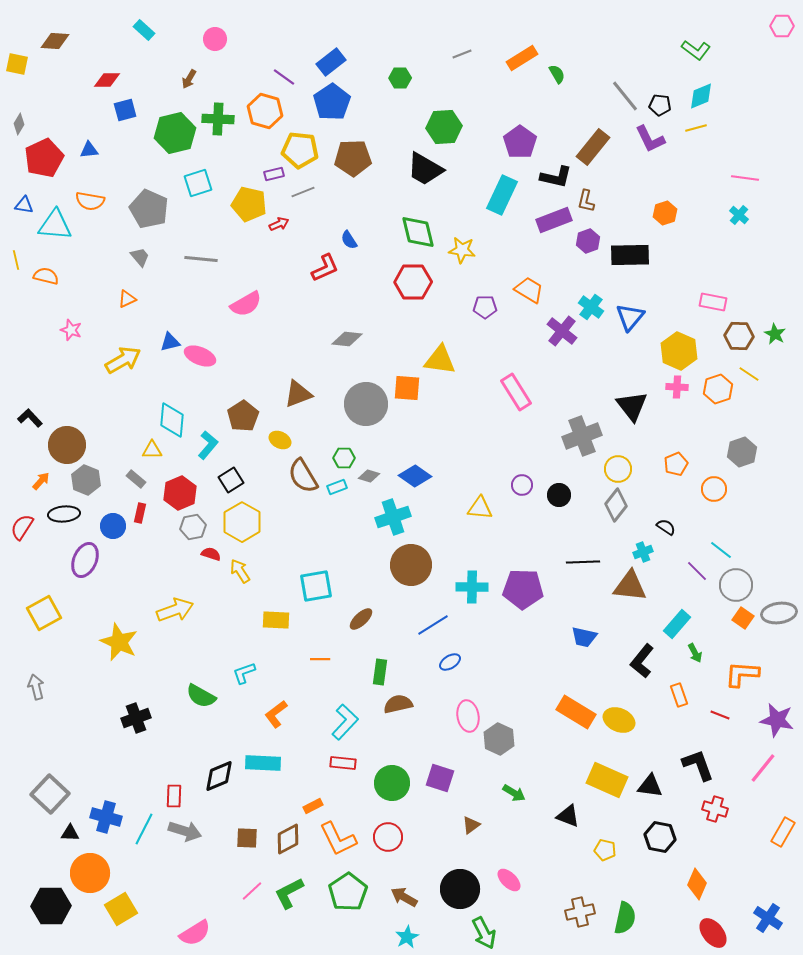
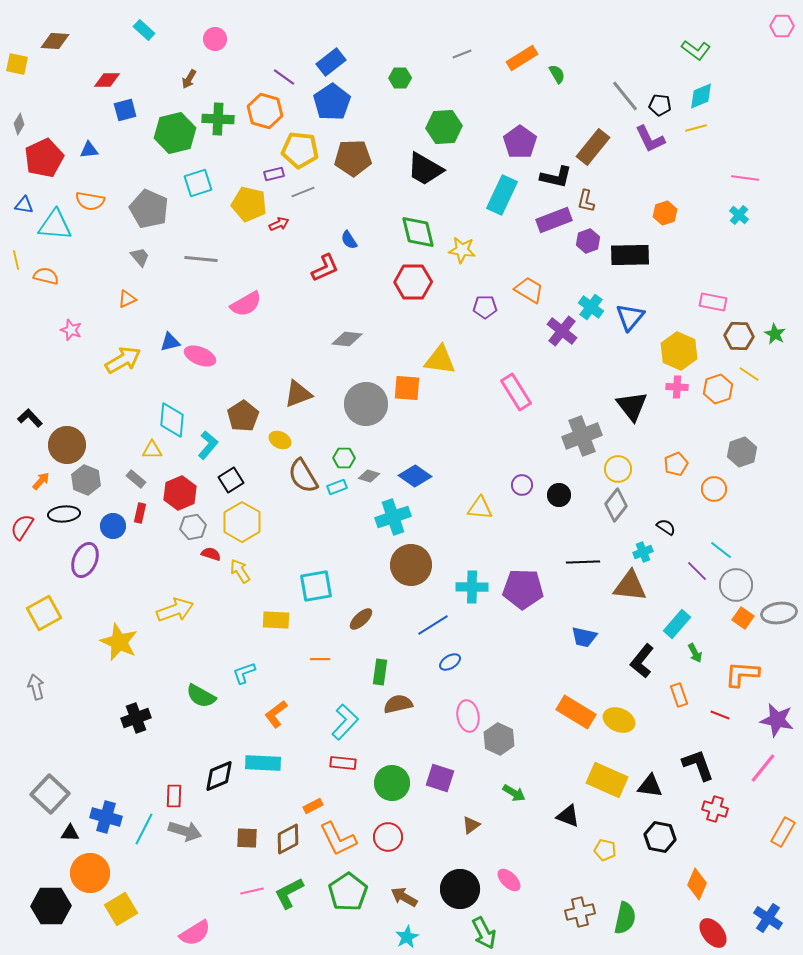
pink line at (252, 891): rotated 30 degrees clockwise
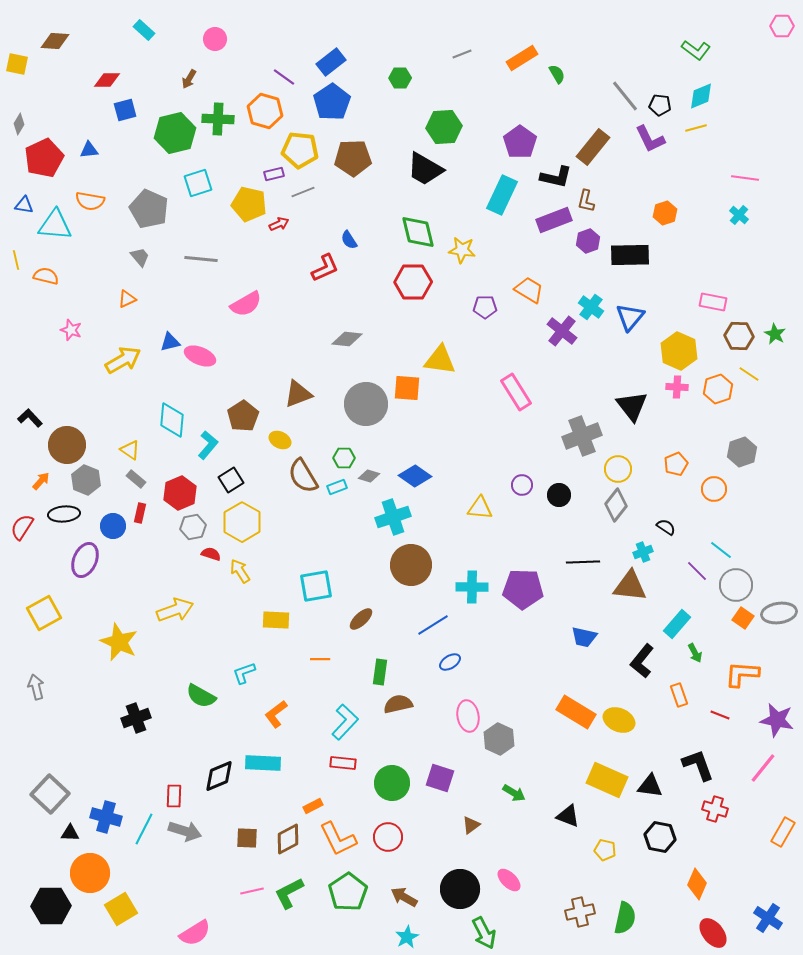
yellow triangle at (152, 450): moved 22 px left; rotated 35 degrees clockwise
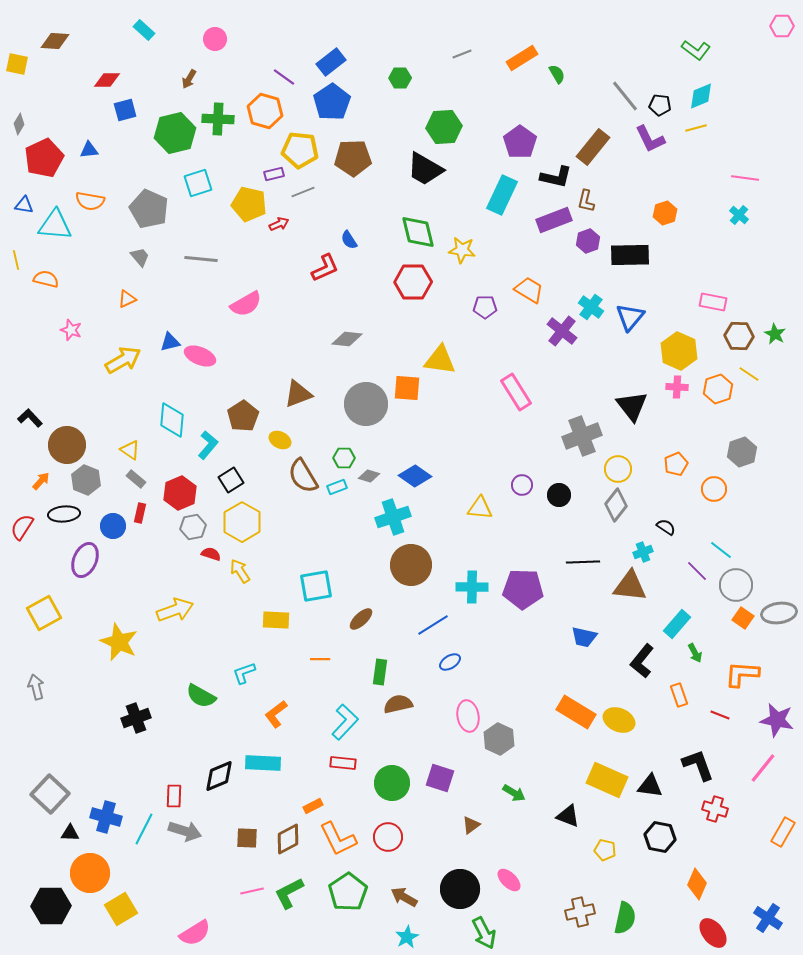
orange semicircle at (46, 276): moved 3 px down
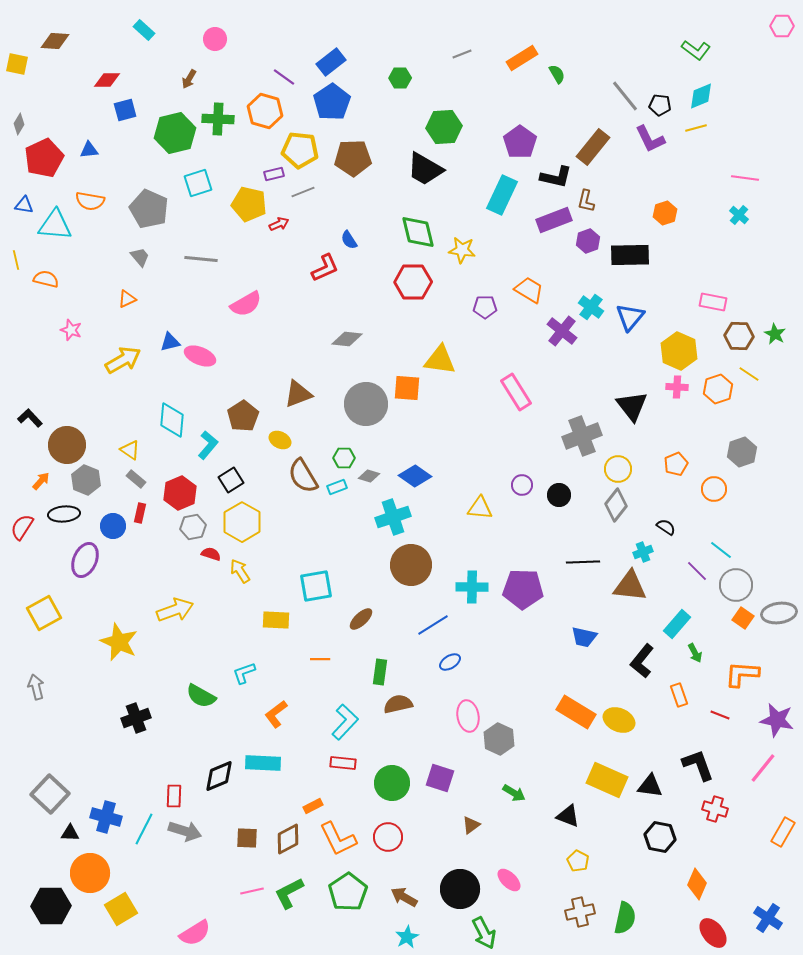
yellow pentagon at (605, 850): moved 27 px left, 11 px down; rotated 15 degrees clockwise
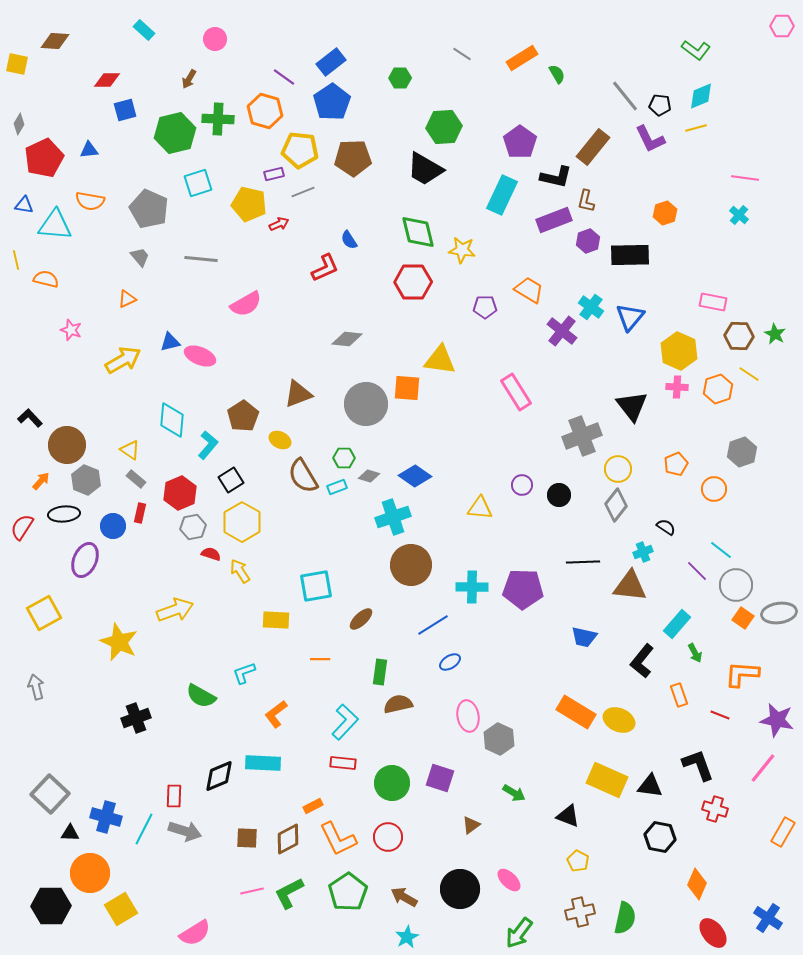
gray line at (462, 54): rotated 54 degrees clockwise
green arrow at (484, 933): moved 35 px right; rotated 64 degrees clockwise
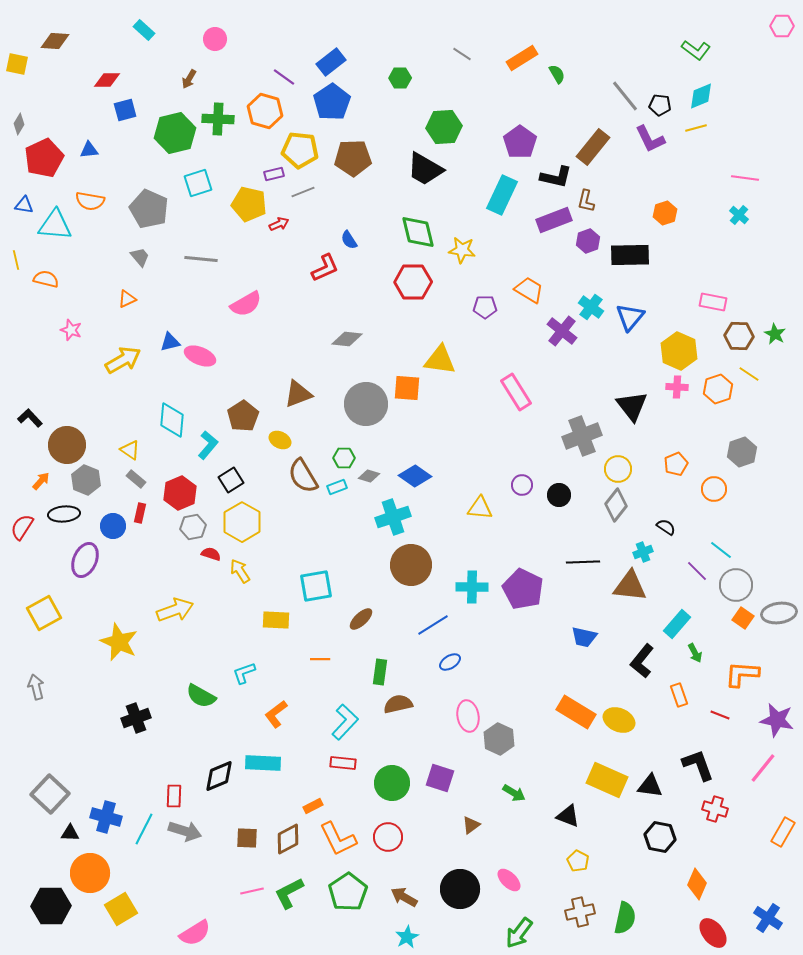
purple pentagon at (523, 589): rotated 24 degrees clockwise
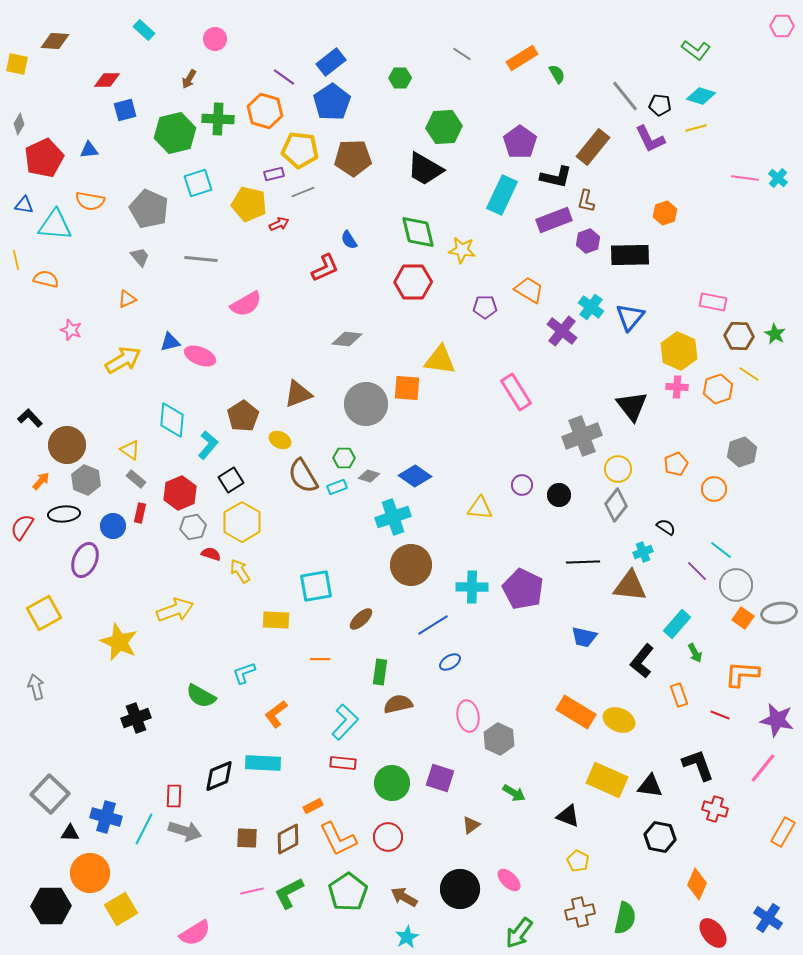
cyan diamond at (701, 96): rotated 40 degrees clockwise
cyan cross at (739, 215): moved 39 px right, 37 px up
